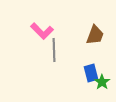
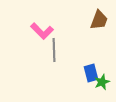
brown trapezoid: moved 4 px right, 15 px up
green star: rotated 14 degrees clockwise
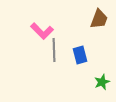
brown trapezoid: moved 1 px up
blue rectangle: moved 11 px left, 18 px up
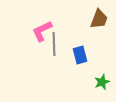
pink L-shape: rotated 110 degrees clockwise
gray line: moved 6 px up
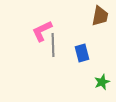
brown trapezoid: moved 1 px right, 3 px up; rotated 10 degrees counterclockwise
gray line: moved 1 px left, 1 px down
blue rectangle: moved 2 px right, 2 px up
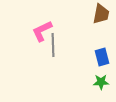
brown trapezoid: moved 1 px right, 2 px up
blue rectangle: moved 20 px right, 4 px down
green star: moved 1 px left; rotated 21 degrees clockwise
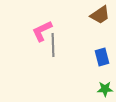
brown trapezoid: moved 1 px left, 1 px down; rotated 45 degrees clockwise
green star: moved 4 px right, 7 px down
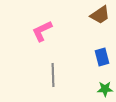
gray line: moved 30 px down
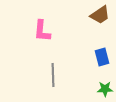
pink L-shape: rotated 60 degrees counterclockwise
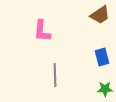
gray line: moved 2 px right
